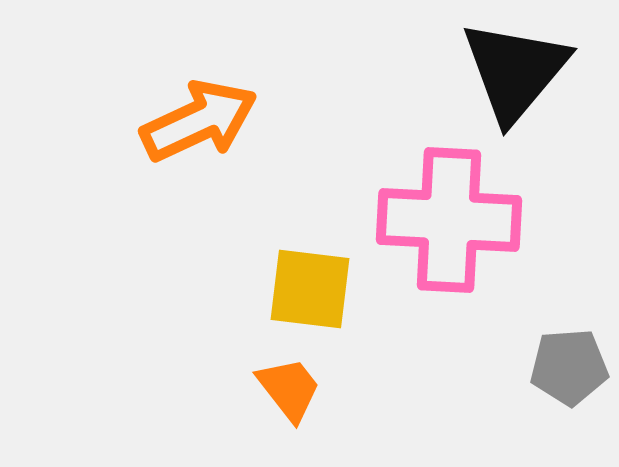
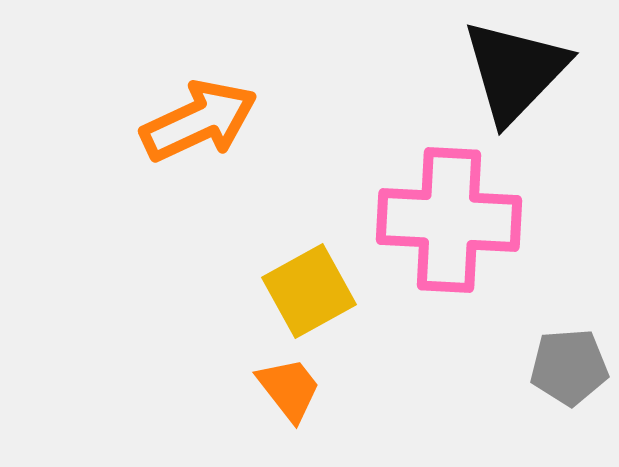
black triangle: rotated 4 degrees clockwise
yellow square: moved 1 px left, 2 px down; rotated 36 degrees counterclockwise
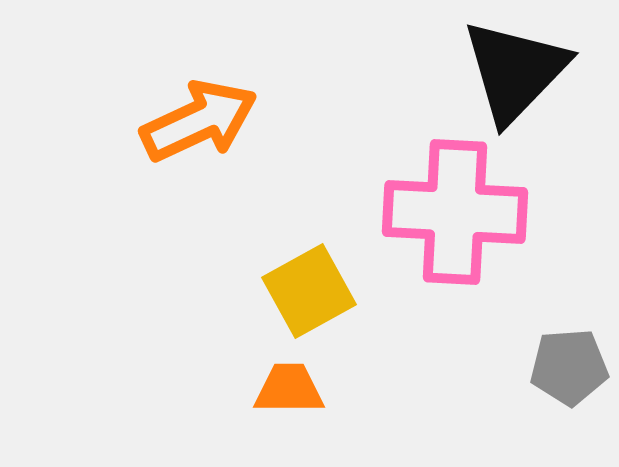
pink cross: moved 6 px right, 8 px up
orange trapezoid: rotated 52 degrees counterclockwise
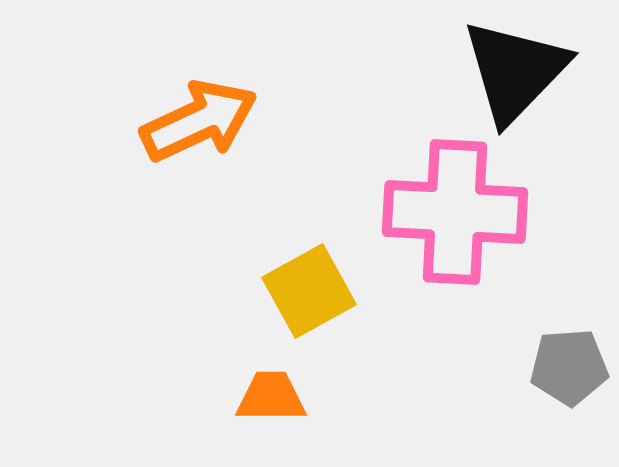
orange trapezoid: moved 18 px left, 8 px down
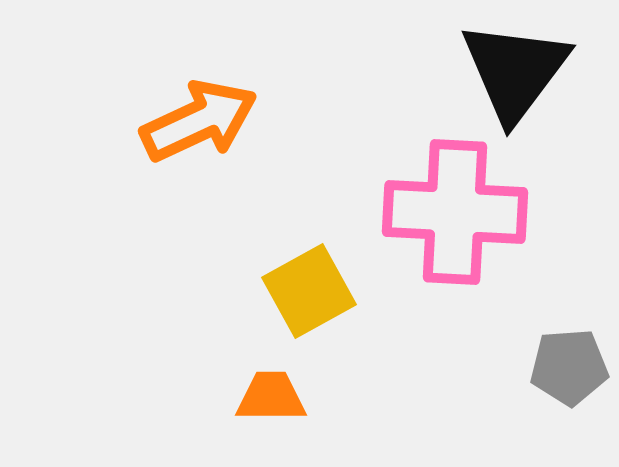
black triangle: rotated 7 degrees counterclockwise
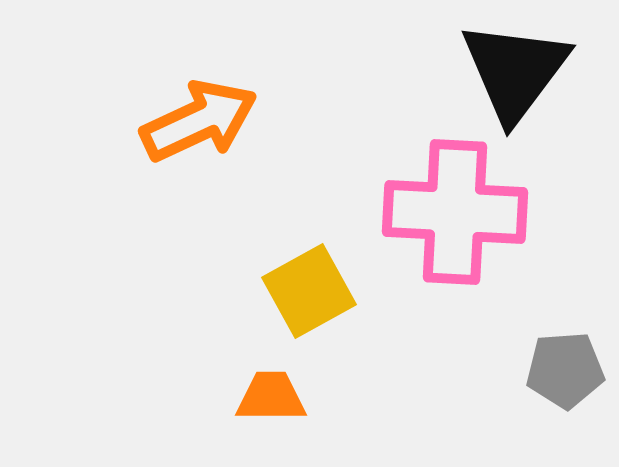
gray pentagon: moved 4 px left, 3 px down
